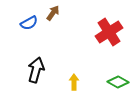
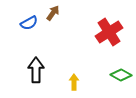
black arrow: rotated 15 degrees counterclockwise
green diamond: moved 3 px right, 7 px up
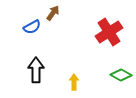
blue semicircle: moved 3 px right, 4 px down
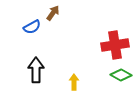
red cross: moved 6 px right, 13 px down; rotated 24 degrees clockwise
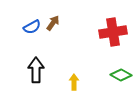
brown arrow: moved 10 px down
red cross: moved 2 px left, 13 px up
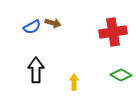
brown arrow: rotated 70 degrees clockwise
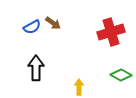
brown arrow: rotated 21 degrees clockwise
red cross: moved 2 px left; rotated 8 degrees counterclockwise
black arrow: moved 2 px up
yellow arrow: moved 5 px right, 5 px down
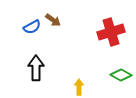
brown arrow: moved 3 px up
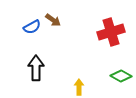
green diamond: moved 1 px down
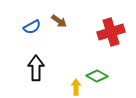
brown arrow: moved 6 px right, 1 px down
green diamond: moved 24 px left
yellow arrow: moved 3 px left
